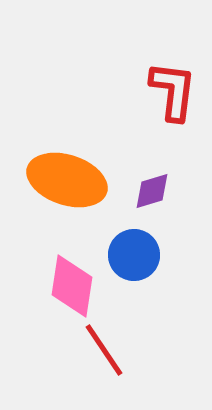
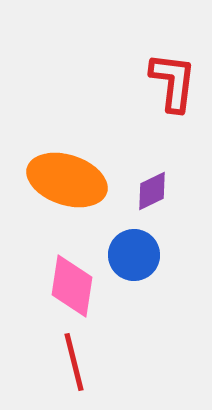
red L-shape: moved 9 px up
purple diamond: rotated 9 degrees counterclockwise
red line: moved 30 px left, 12 px down; rotated 20 degrees clockwise
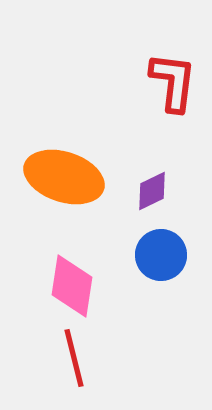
orange ellipse: moved 3 px left, 3 px up
blue circle: moved 27 px right
red line: moved 4 px up
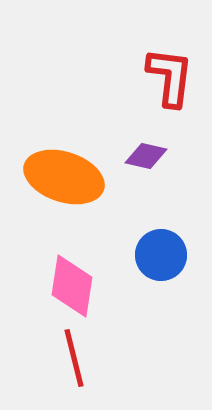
red L-shape: moved 3 px left, 5 px up
purple diamond: moved 6 px left, 35 px up; rotated 39 degrees clockwise
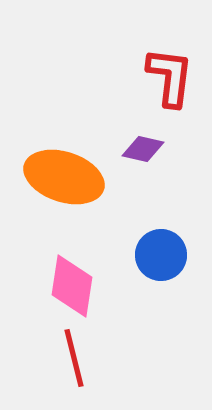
purple diamond: moved 3 px left, 7 px up
